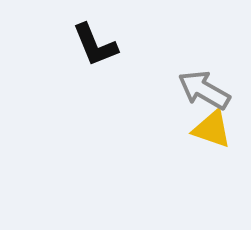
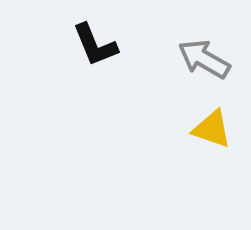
gray arrow: moved 31 px up
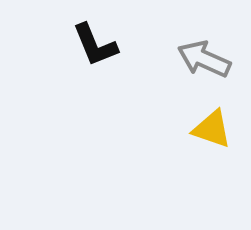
gray arrow: rotated 6 degrees counterclockwise
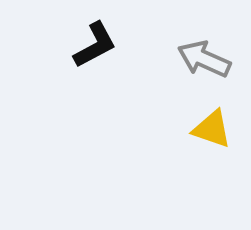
black L-shape: rotated 96 degrees counterclockwise
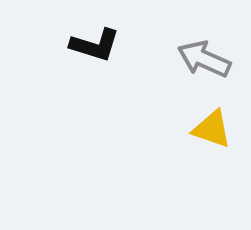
black L-shape: rotated 45 degrees clockwise
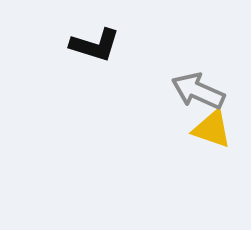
gray arrow: moved 6 px left, 32 px down
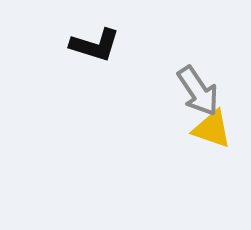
gray arrow: rotated 148 degrees counterclockwise
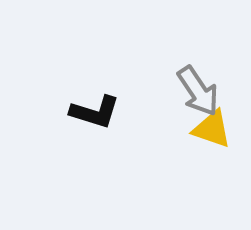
black L-shape: moved 67 px down
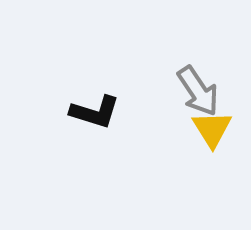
yellow triangle: rotated 39 degrees clockwise
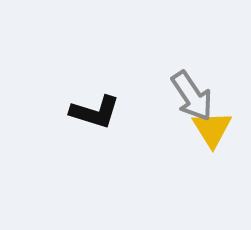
gray arrow: moved 6 px left, 5 px down
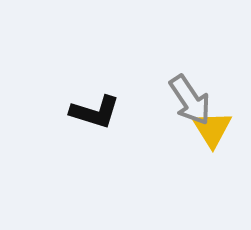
gray arrow: moved 2 px left, 4 px down
